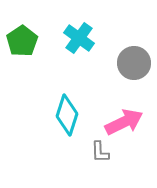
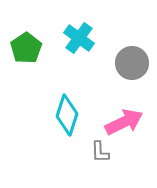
green pentagon: moved 4 px right, 7 px down
gray circle: moved 2 px left
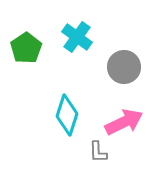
cyan cross: moved 2 px left, 1 px up
gray circle: moved 8 px left, 4 px down
gray L-shape: moved 2 px left
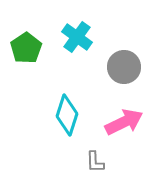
gray L-shape: moved 3 px left, 10 px down
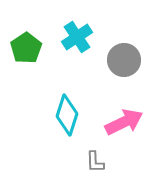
cyan cross: rotated 20 degrees clockwise
gray circle: moved 7 px up
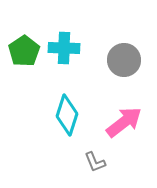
cyan cross: moved 13 px left, 11 px down; rotated 36 degrees clockwise
green pentagon: moved 2 px left, 3 px down
pink arrow: rotated 12 degrees counterclockwise
gray L-shape: rotated 20 degrees counterclockwise
